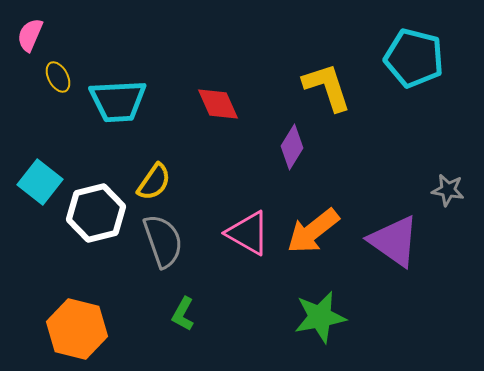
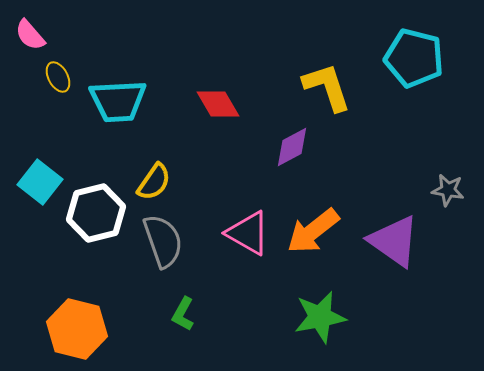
pink semicircle: rotated 64 degrees counterclockwise
red diamond: rotated 6 degrees counterclockwise
purple diamond: rotated 30 degrees clockwise
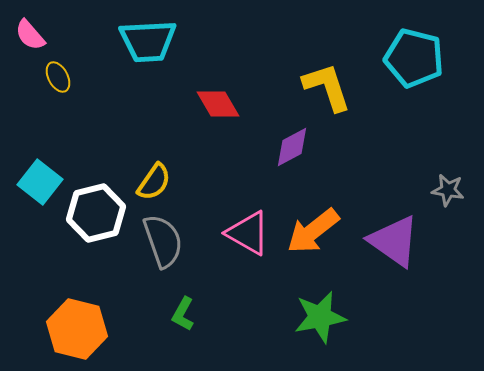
cyan trapezoid: moved 30 px right, 60 px up
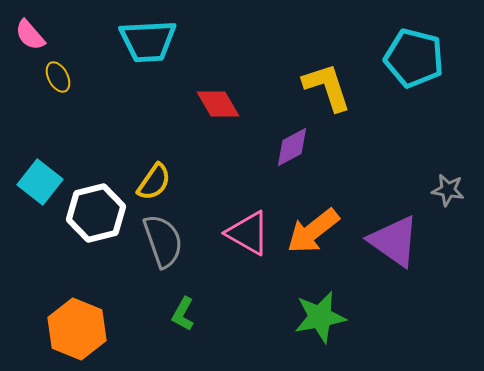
orange hexagon: rotated 8 degrees clockwise
